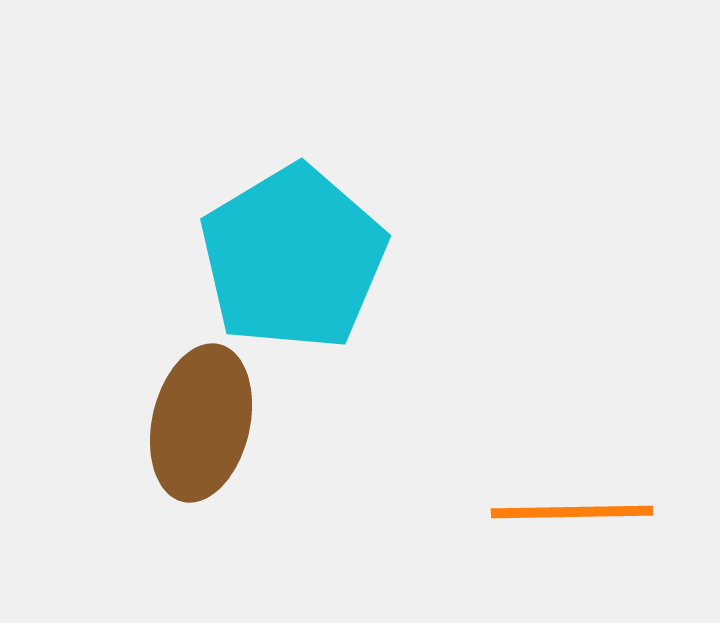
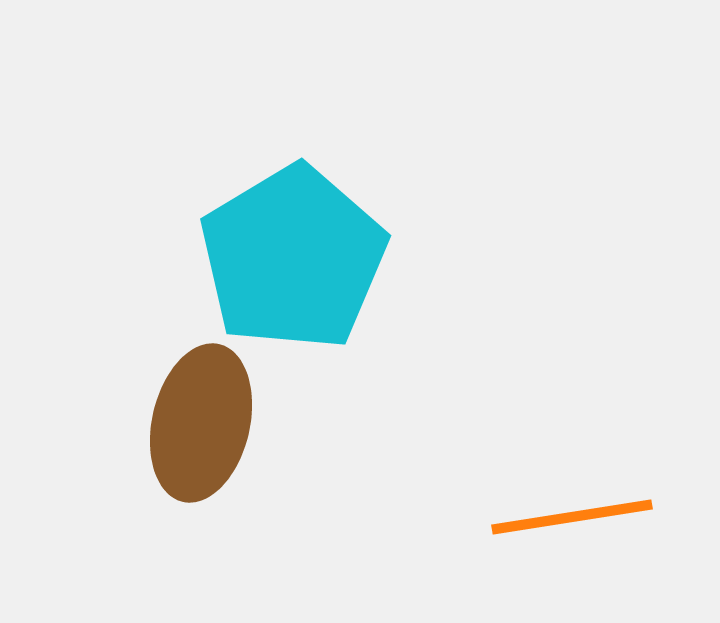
orange line: moved 5 px down; rotated 8 degrees counterclockwise
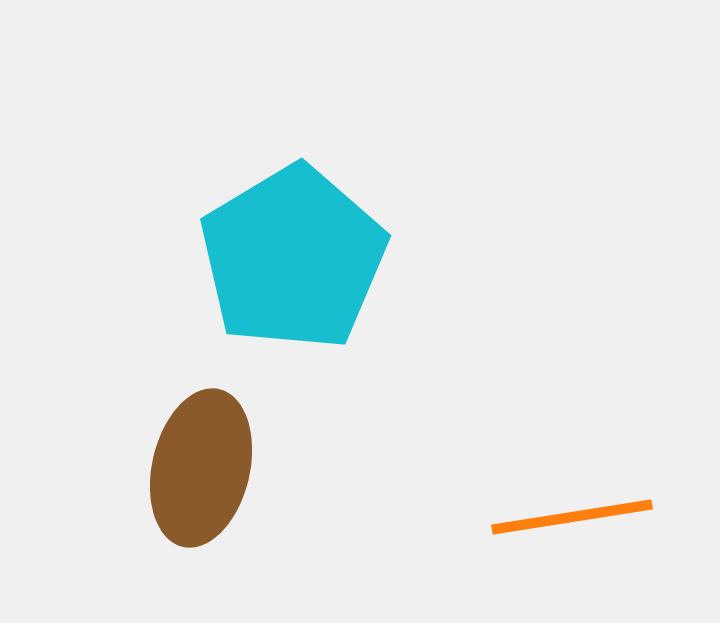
brown ellipse: moved 45 px down
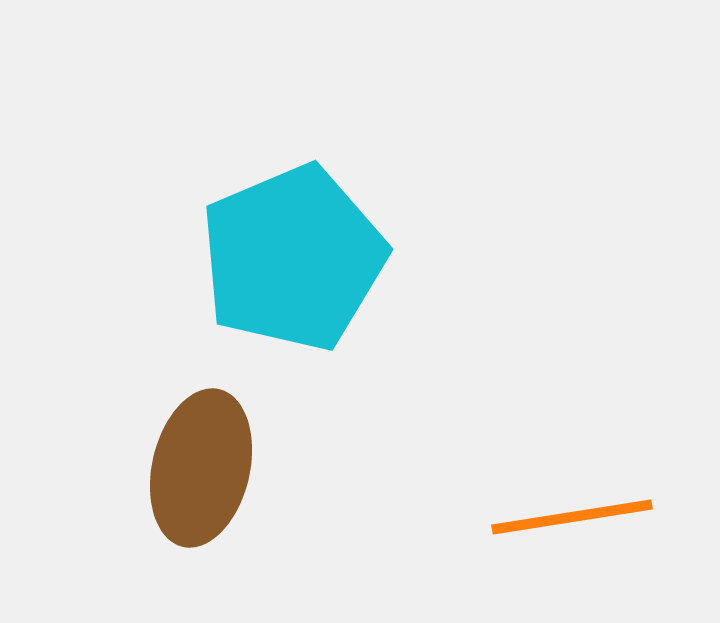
cyan pentagon: rotated 8 degrees clockwise
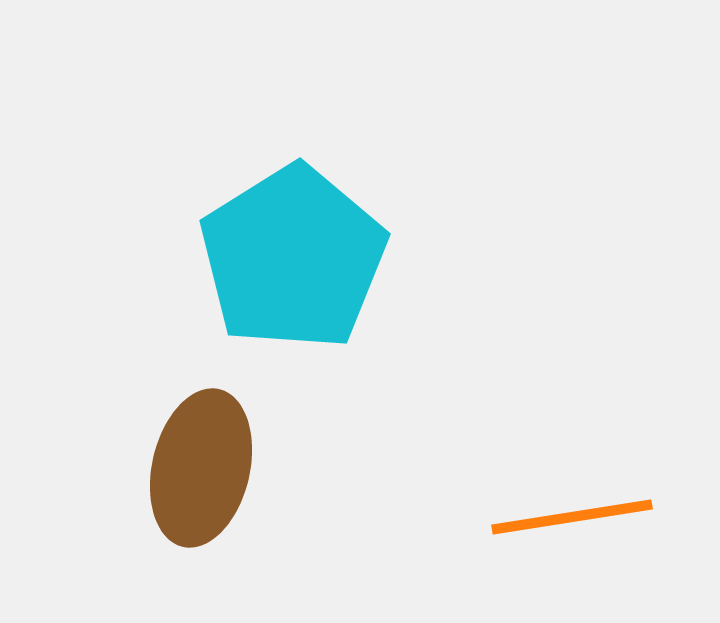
cyan pentagon: rotated 9 degrees counterclockwise
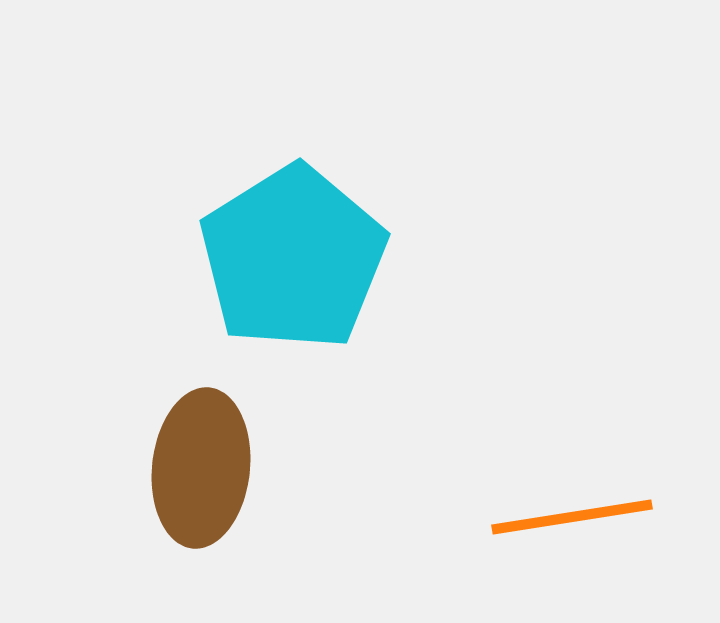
brown ellipse: rotated 7 degrees counterclockwise
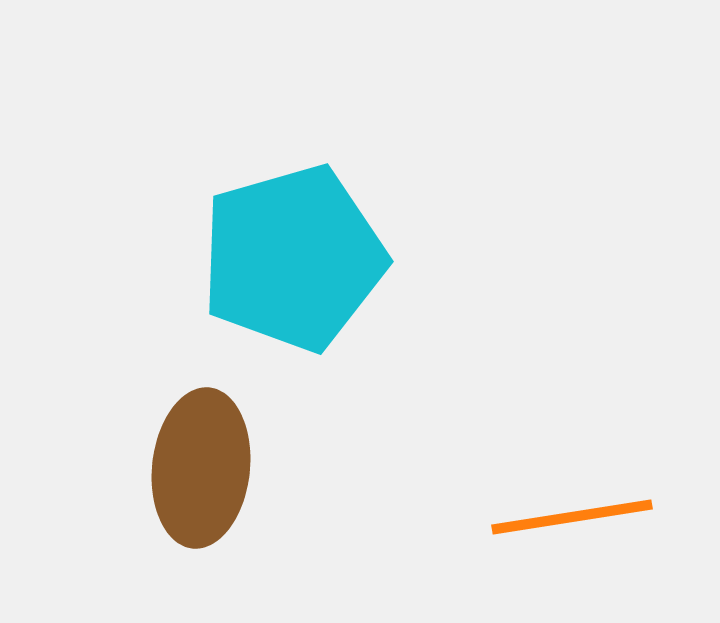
cyan pentagon: rotated 16 degrees clockwise
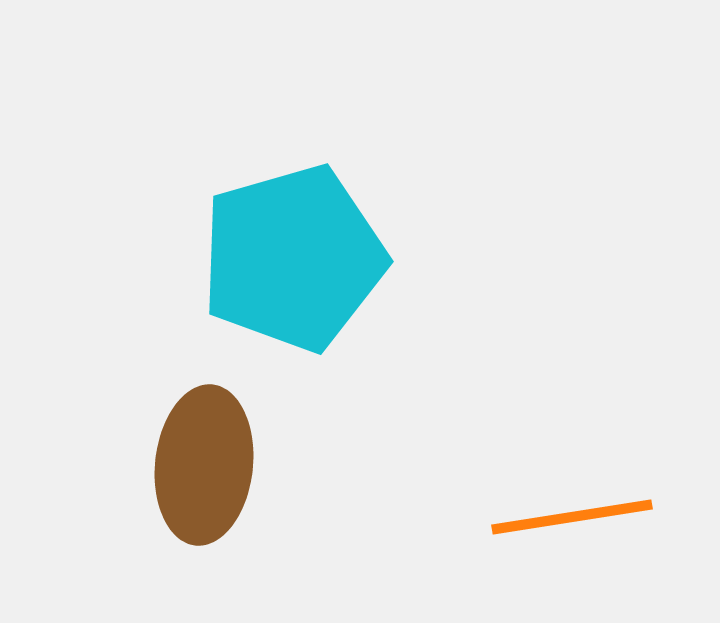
brown ellipse: moved 3 px right, 3 px up
